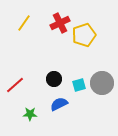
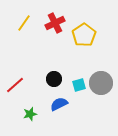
red cross: moved 5 px left
yellow pentagon: rotated 15 degrees counterclockwise
gray circle: moved 1 px left
green star: rotated 16 degrees counterclockwise
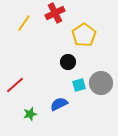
red cross: moved 10 px up
black circle: moved 14 px right, 17 px up
